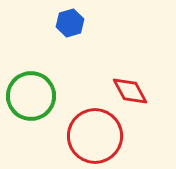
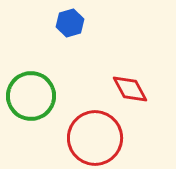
red diamond: moved 2 px up
red circle: moved 2 px down
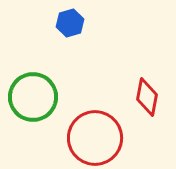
red diamond: moved 17 px right, 8 px down; rotated 39 degrees clockwise
green circle: moved 2 px right, 1 px down
